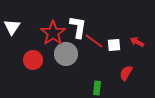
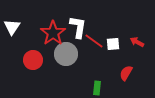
white square: moved 1 px left, 1 px up
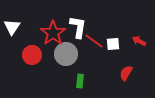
red arrow: moved 2 px right, 1 px up
red circle: moved 1 px left, 5 px up
green rectangle: moved 17 px left, 7 px up
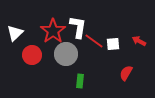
white triangle: moved 3 px right, 6 px down; rotated 12 degrees clockwise
red star: moved 2 px up
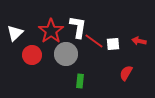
red star: moved 2 px left
red arrow: rotated 16 degrees counterclockwise
